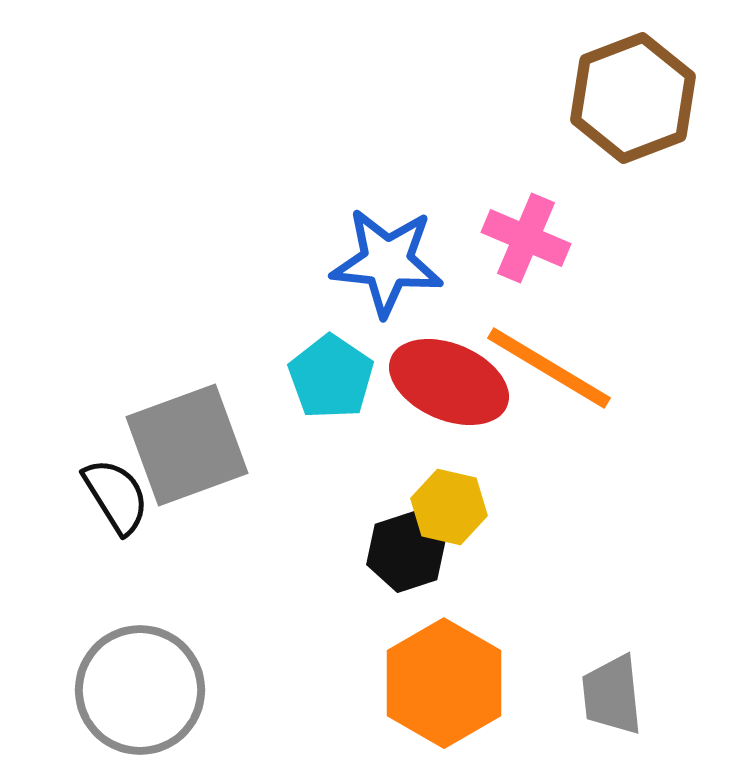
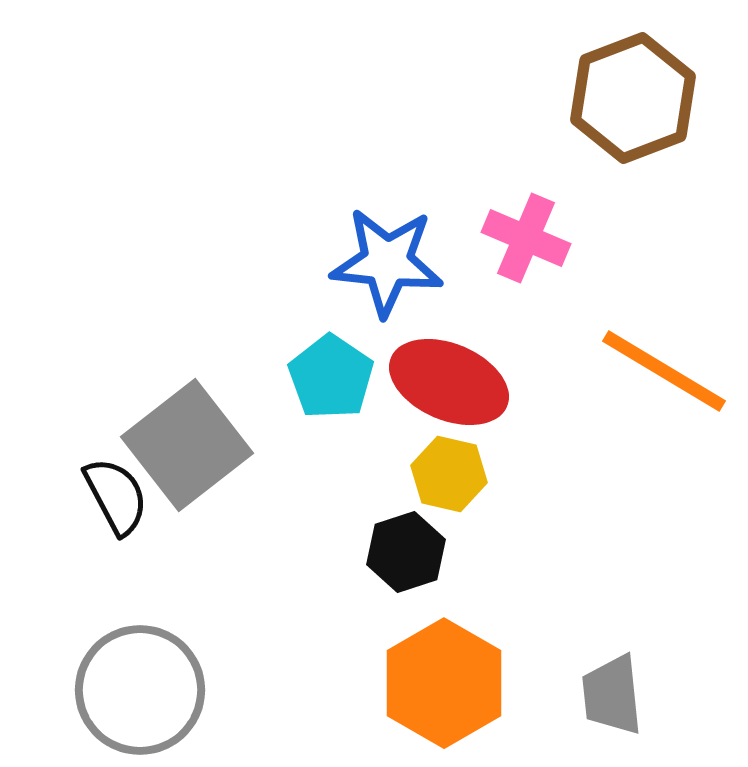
orange line: moved 115 px right, 3 px down
gray square: rotated 18 degrees counterclockwise
black semicircle: rotated 4 degrees clockwise
yellow hexagon: moved 33 px up
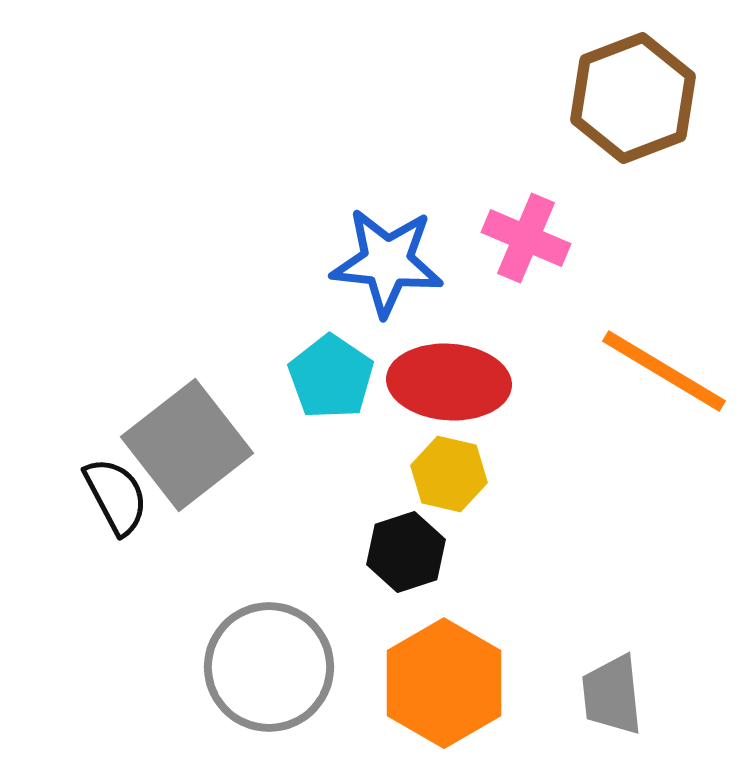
red ellipse: rotated 19 degrees counterclockwise
gray circle: moved 129 px right, 23 px up
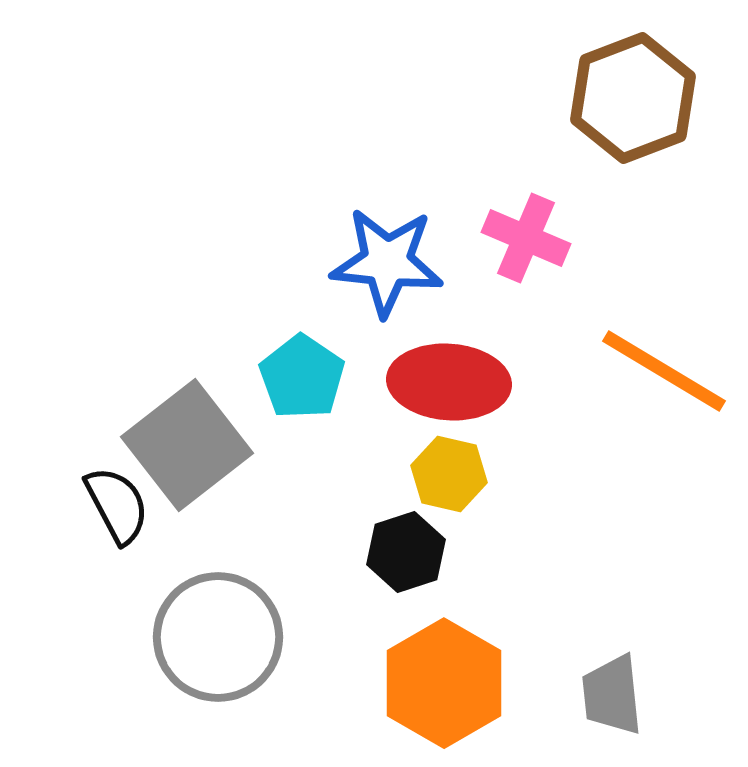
cyan pentagon: moved 29 px left
black semicircle: moved 1 px right, 9 px down
gray circle: moved 51 px left, 30 px up
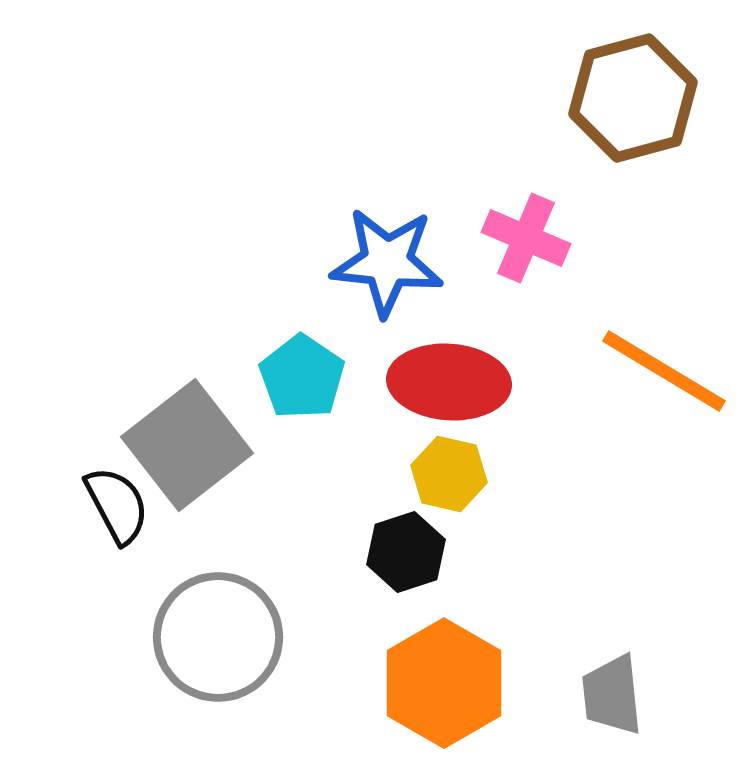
brown hexagon: rotated 6 degrees clockwise
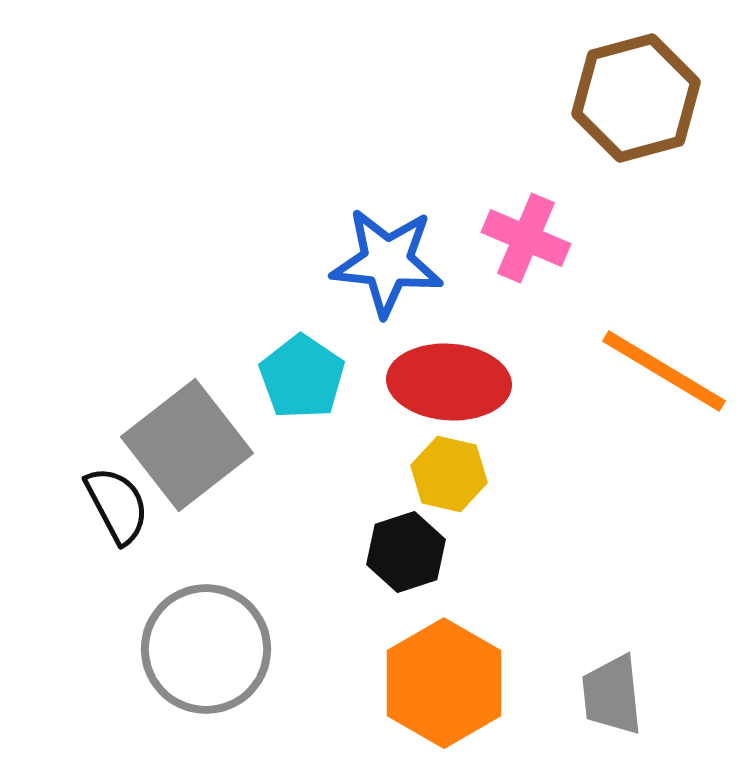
brown hexagon: moved 3 px right
gray circle: moved 12 px left, 12 px down
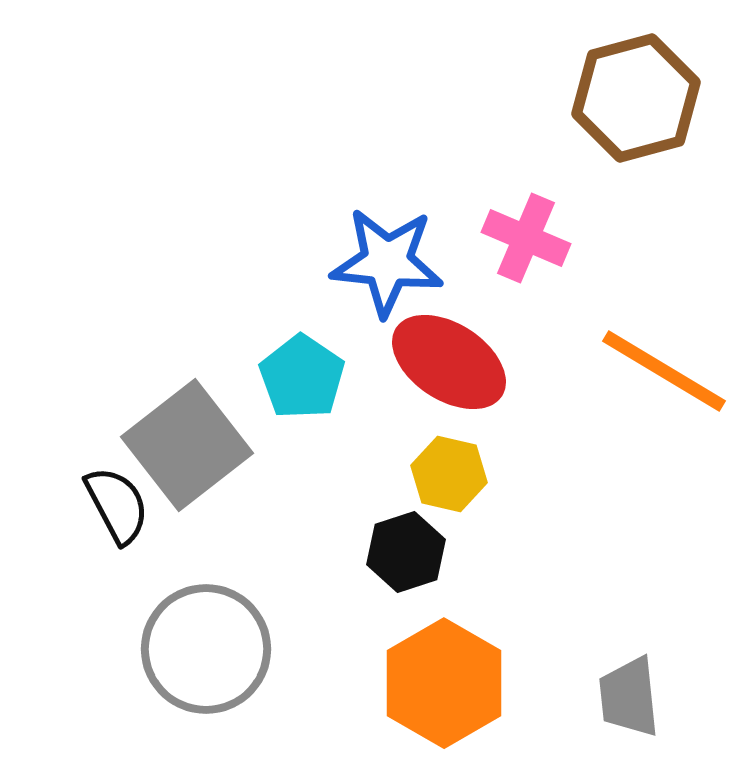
red ellipse: moved 20 px up; rotated 29 degrees clockwise
gray trapezoid: moved 17 px right, 2 px down
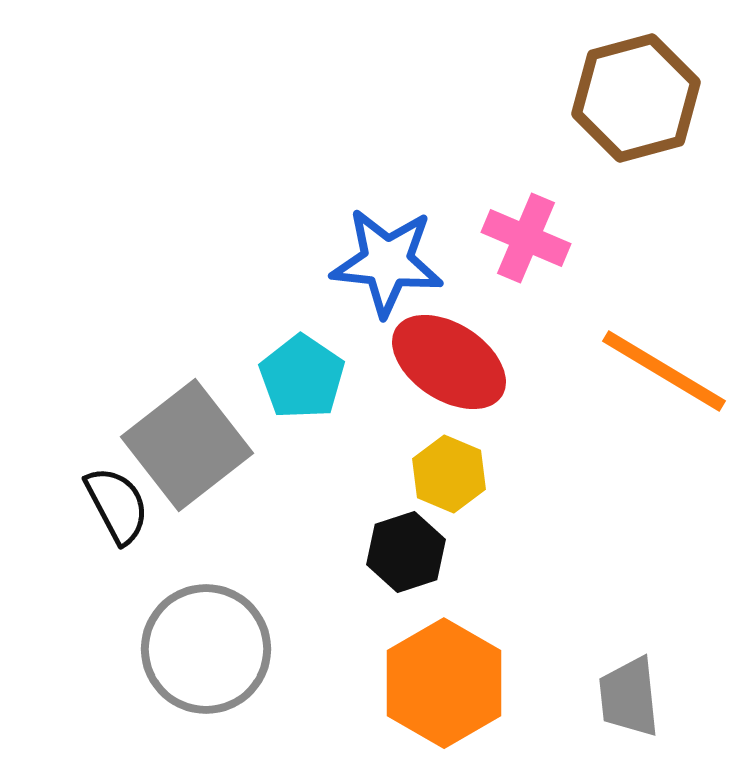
yellow hexagon: rotated 10 degrees clockwise
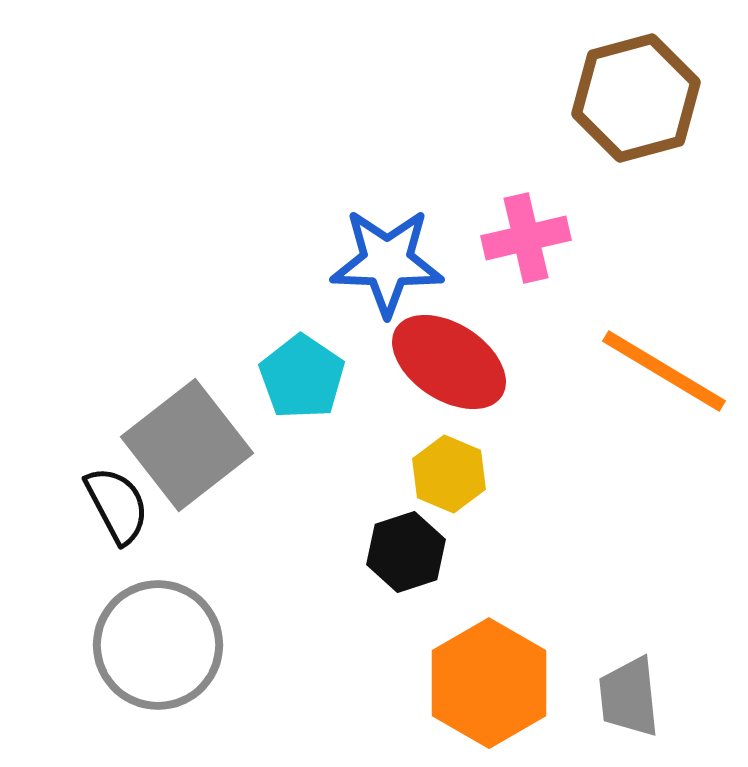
pink cross: rotated 36 degrees counterclockwise
blue star: rotated 4 degrees counterclockwise
gray circle: moved 48 px left, 4 px up
orange hexagon: moved 45 px right
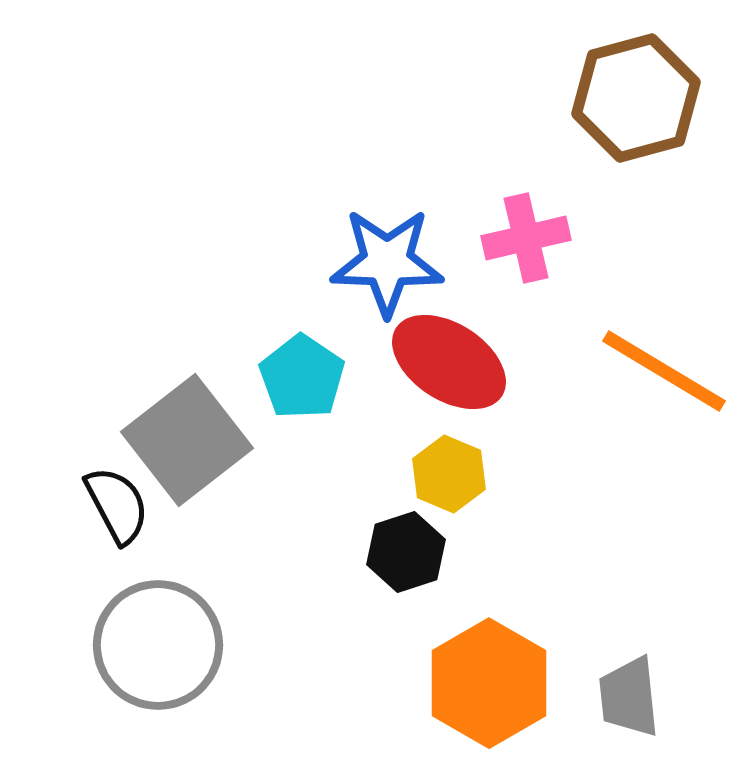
gray square: moved 5 px up
